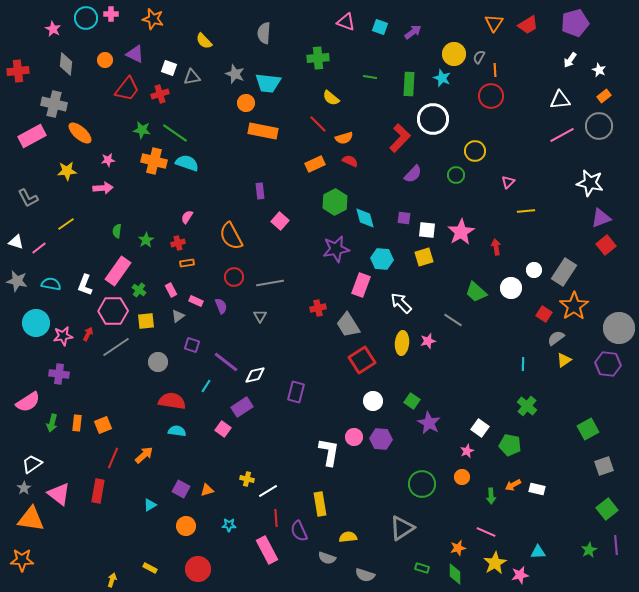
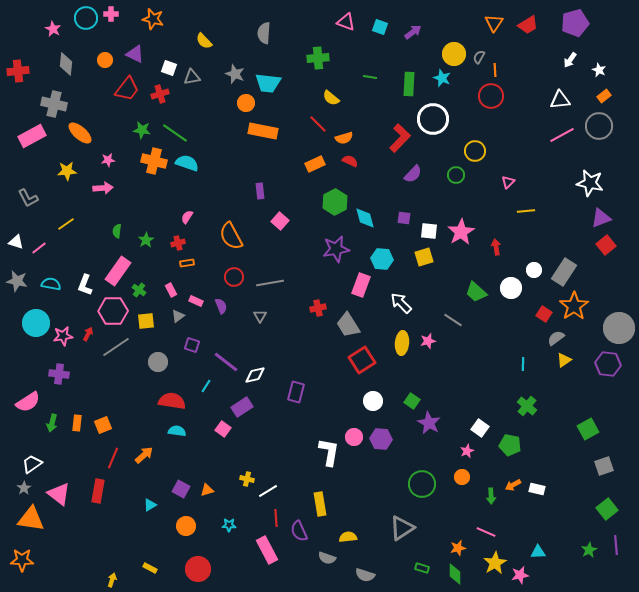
white square at (427, 230): moved 2 px right, 1 px down
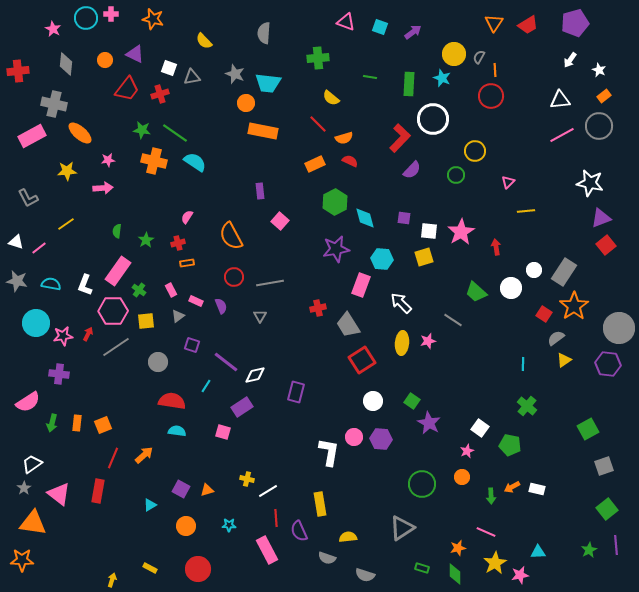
cyan semicircle at (187, 163): moved 8 px right, 1 px up; rotated 15 degrees clockwise
purple semicircle at (413, 174): moved 1 px left, 4 px up
pink square at (223, 429): moved 3 px down; rotated 21 degrees counterclockwise
orange arrow at (513, 485): moved 1 px left, 2 px down
orange triangle at (31, 519): moved 2 px right, 4 px down
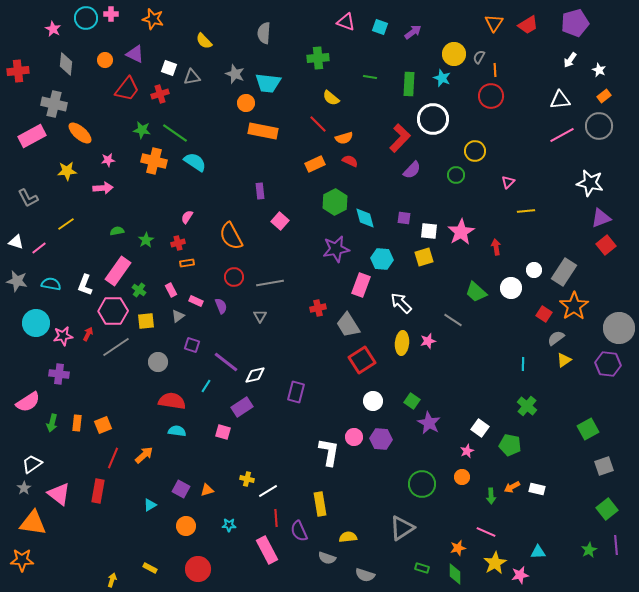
green semicircle at (117, 231): rotated 72 degrees clockwise
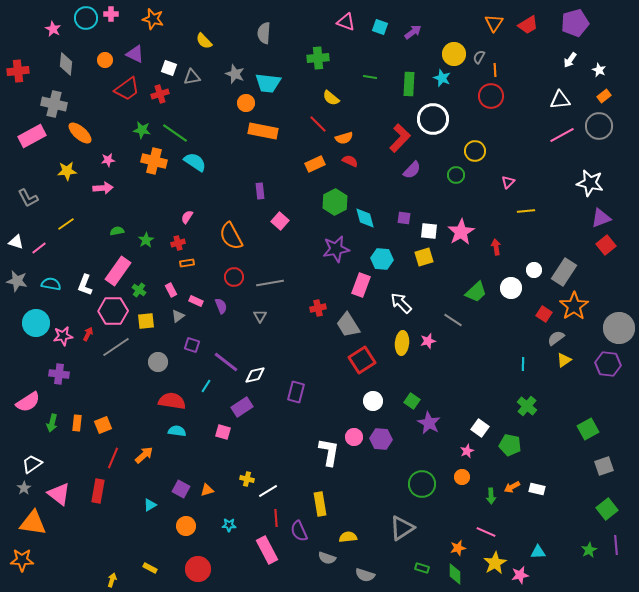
red trapezoid at (127, 89): rotated 16 degrees clockwise
green trapezoid at (476, 292): rotated 85 degrees counterclockwise
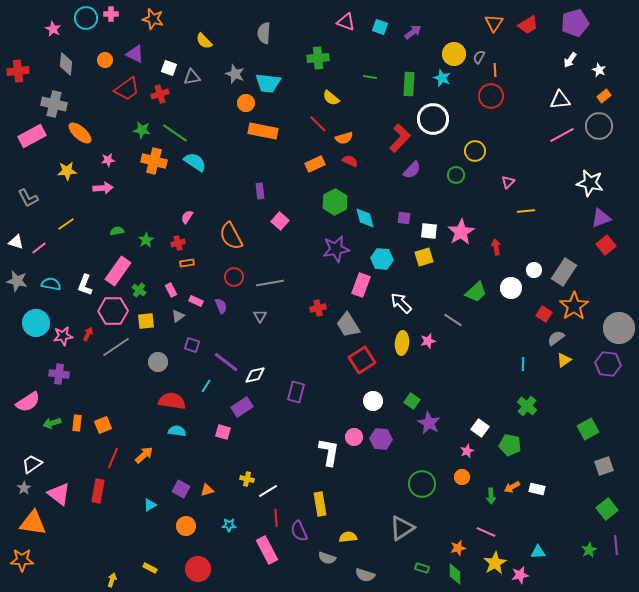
green arrow at (52, 423): rotated 60 degrees clockwise
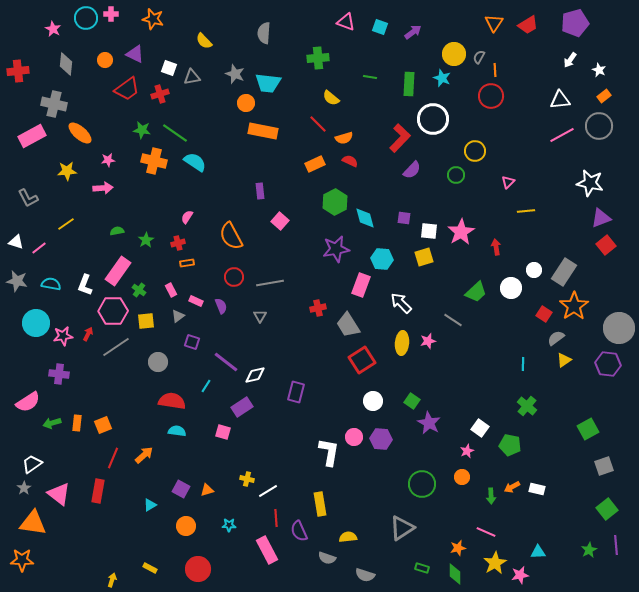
purple square at (192, 345): moved 3 px up
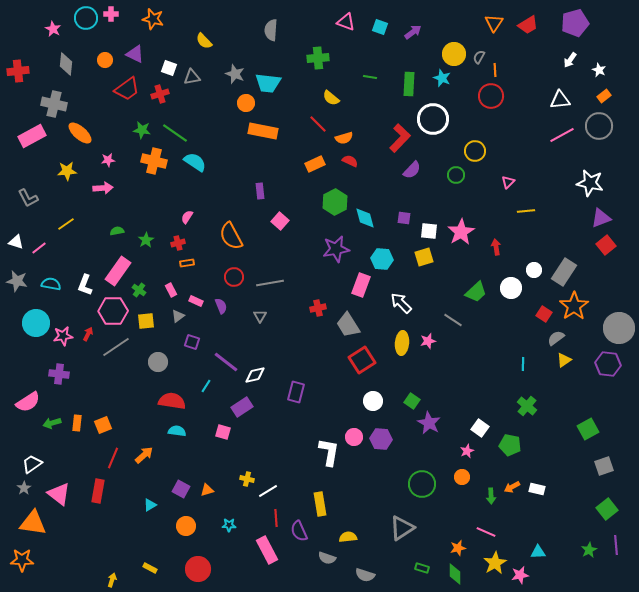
gray semicircle at (264, 33): moved 7 px right, 3 px up
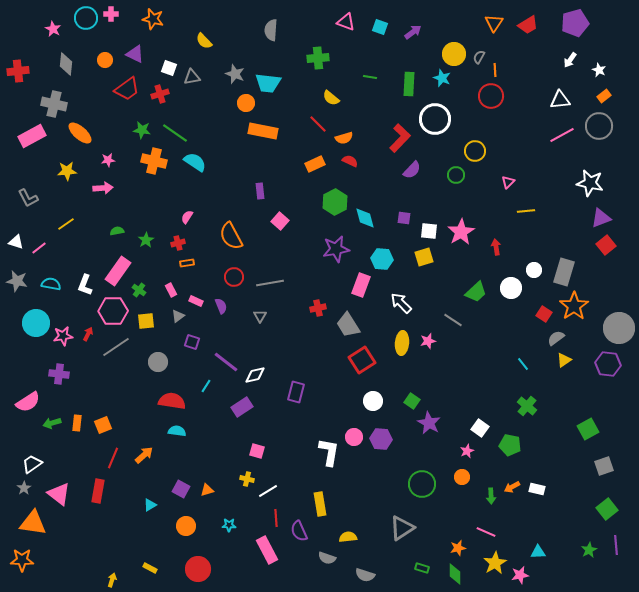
white circle at (433, 119): moved 2 px right
gray rectangle at (564, 272): rotated 16 degrees counterclockwise
cyan line at (523, 364): rotated 40 degrees counterclockwise
pink square at (223, 432): moved 34 px right, 19 px down
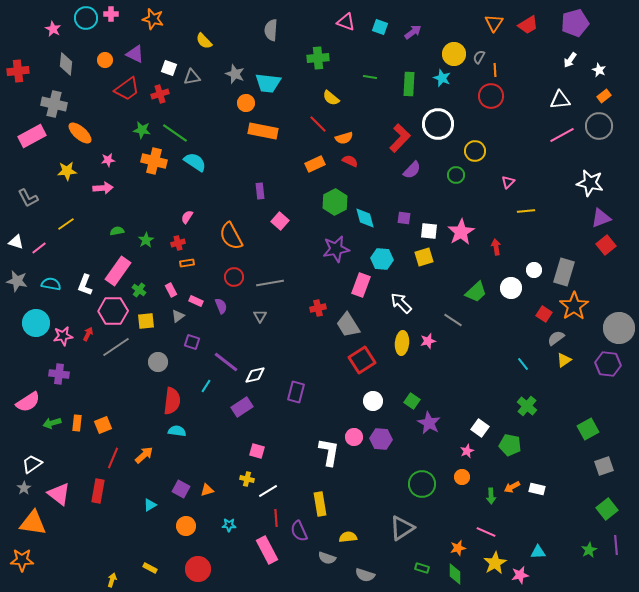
white circle at (435, 119): moved 3 px right, 5 px down
red semicircle at (172, 401): rotated 88 degrees clockwise
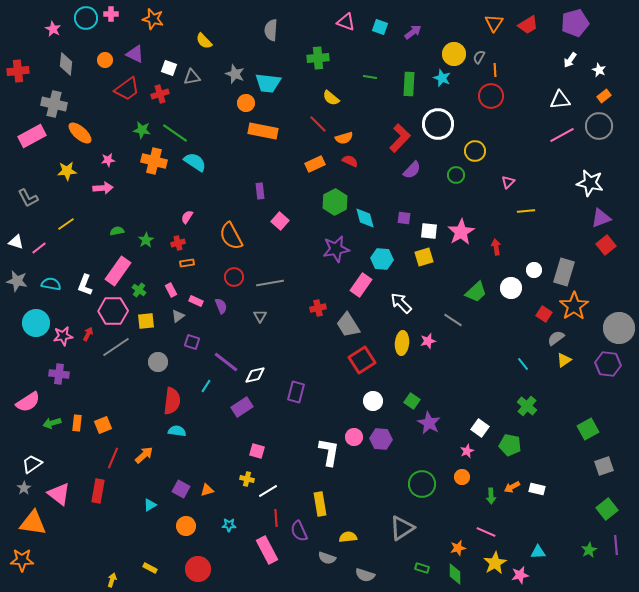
pink rectangle at (361, 285): rotated 15 degrees clockwise
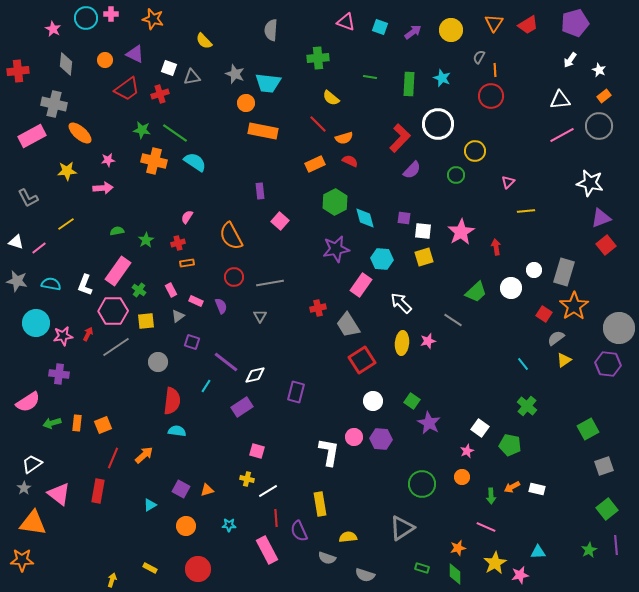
yellow circle at (454, 54): moved 3 px left, 24 px up
white square at (429, 231): moved 6 px left
pink line at (486, 532): moved 5 px up
